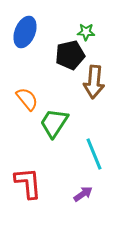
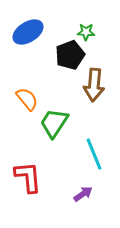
blue ellipse: moved 3 px right; rotated 36 degrees clockwise
black pentagon: rotated 8 degrees counterclockwise
brown arrow: moved 3 px down
red L-shape: moved 6 px up
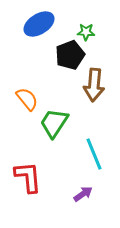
blue ellipse: moved 11 px right, 8 px up
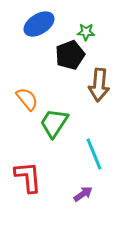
brown arrow: moved 5 px right
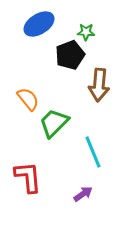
orange semicircle: moved 1 px right
green trapezoid: rotated 12 degrees clockwise
cyan line: moved 1 px left, 2 px up
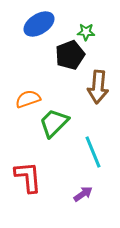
brown arrow: moved 1 px left, 2 px down
orange semicircle: rotated 70 degrees counterclockwise
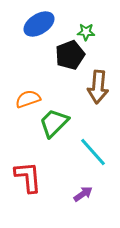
cyan line: rotated 20 degrees counterclockwise
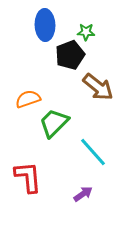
blue ellipse: moved 6 px right, 1 px down; rotated 60 degrees counterclockwise
brown arrow: rotated 56 degrees counterclockwise
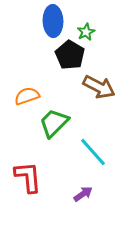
blue ellipse: moved 8 px right, 4 px up
green star: rotated 30 degrees counterclockwise
black pentagon: rotated 20 degrees counterclockwise
brown arrow: moved 1 px right; rotated 12 degrees counterclockwise
orange semicircle: moved 1 px left, 3 px up
